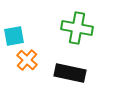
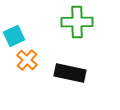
green cross: moved 6 px up; rotated 12 degrees counterclockwise
cyan square: rotated 15 degrees counterclockwise
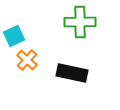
green cross: moved 3 px right
black rectangle: moved 2 px right
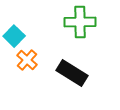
cyan square: rotated 20 degrees counterclockwise
black rectangle: rotated 20 degrees clockwise
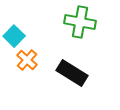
green cross: rotated 12 degrees clockwise
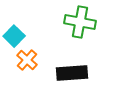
black rectangle: rotated 36 degrees counterclockwise
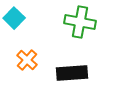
cyan square: moved 18 px up
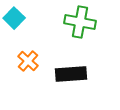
orange cross: moved 1 px right, 1 px down
black rectangle: moved 1 px left, 1 px down
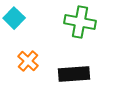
black rectangle: moved 3 px right
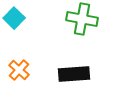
green cross: moved 2 px right, 3 px up
orange cross: moved 9 px left, 9 px down
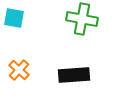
cyan square: rotated 35 degrees counterclockwise
black rectangle: moved 1 px down
